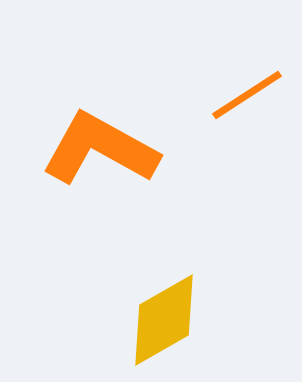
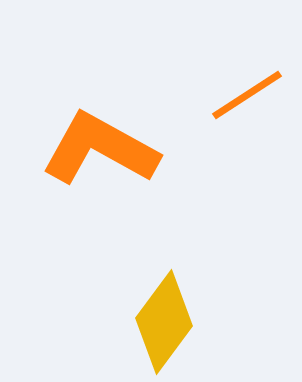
yellow diamond: moved 2 px down; rotated 24 degrees counterclockwise
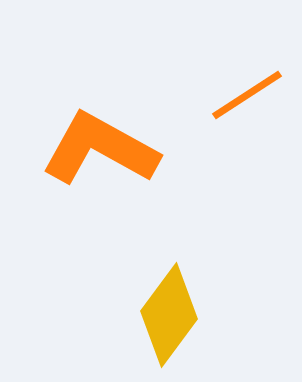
yellow diamond: moved 5 px right, 7 px up
